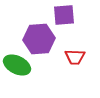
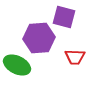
purple square: moved 2 px down; rotated 20 degrees clockwise
purple hexagon: moved 1 px up
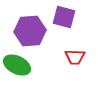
purple hexagon: moved 9 px left, 7 px up
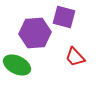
purple hexagon: moved 5 px right, 2 px down
red trapezoid: rotated 45 degrees clockwise
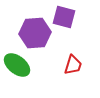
red trapezoid: moved 2 px left, 8 px down; rotated 120 degrees counterclockwise
green ellipse: rotated 12 degrees clockwise
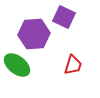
purple square: rotated 10 degrees clockwise
purple hexagon: moved 1 px left, 1 px down
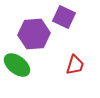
red trapezoid: moved 2 px right
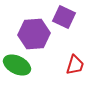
green ellipse: rotated 12 degrees counterclockwise
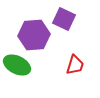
purple square: moved 2 px down
purple hexagon: moved 1 px down
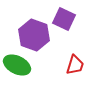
purple hexagon: rotated 24 degrees clockwise
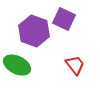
purple hexagon: moved 4 px up
red trapezoid: rotated 55 degrees counterclockwise
